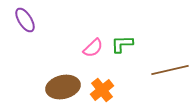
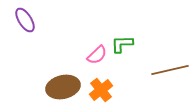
pink semicircle: moved 4 px right, 7 px down
orange cross: moved 1 px left
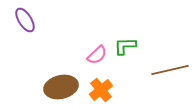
green L-shape: moved 3 px right, 2 px down
brown ellipse: moved 2 px left
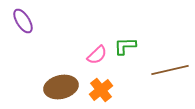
purple ellipse: moved 2 px left, 1 px down
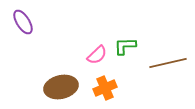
purple ellipse: moved 1 px down
brown line: moved 2 px left, 7 px up
orange cross: moved 4 px right, 2 px up; rotated 15 degrees clockwise
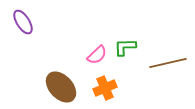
green L-shape: moved 1 px down
brown ellipse: rotated 60 degrees clockwise
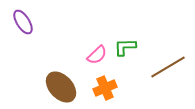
brown line: moved 4 px down; rotated 18 degrees counterclockwise
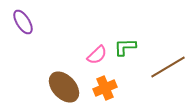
brown ellipse: moved 3 px right
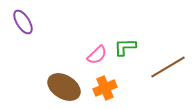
brown ellipse: rotated 16 degrees counterclockwise
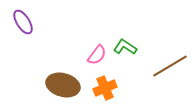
green L-shape: rotated 35 degrees clockwise
pink semicircle: rotated 10 degrees counterclockwise
brown line: moved 2 px right, 1 px up
brown ellipse: moved 1 px left, 2 px up; rotated 16 degrees counterclockwise
